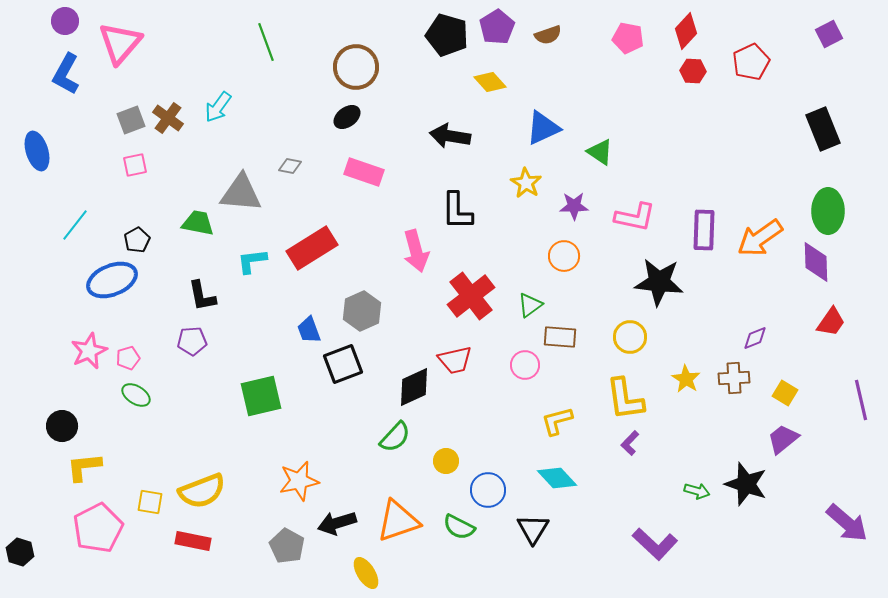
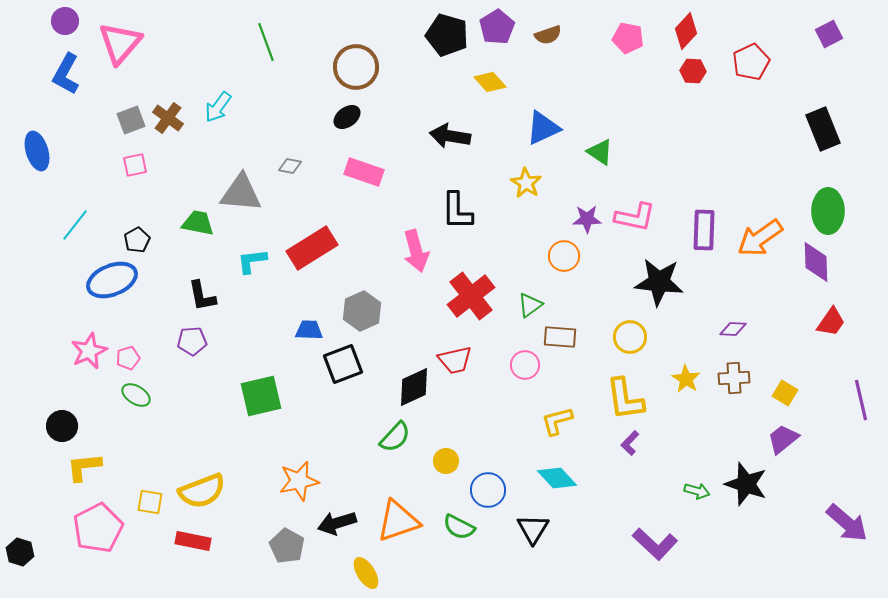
purple star at (574, 206): moved 13 px right, 13 px down
blue trapezoid at (309, 330): rotated 112 degrees clockwise
purple diamond at (755, 338): moved 22 px left, 9 px up; rotated 24 degrees clockwise
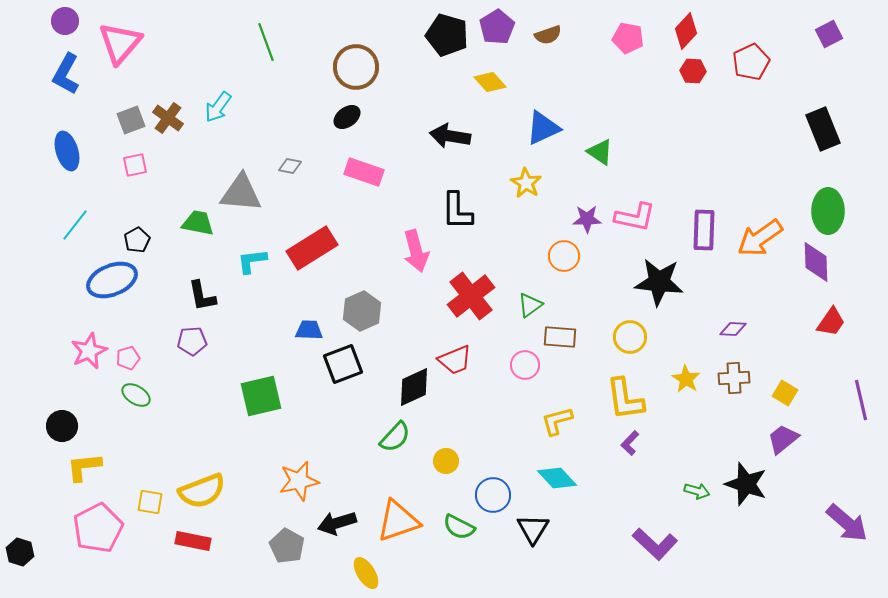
blue ellipse at (37, 151): moved 30 px right
red trapezoid at (455, 360): rotated 9 degrees counterclockwise
blue circle at (488, 490): moved 5 px right, 5 px down
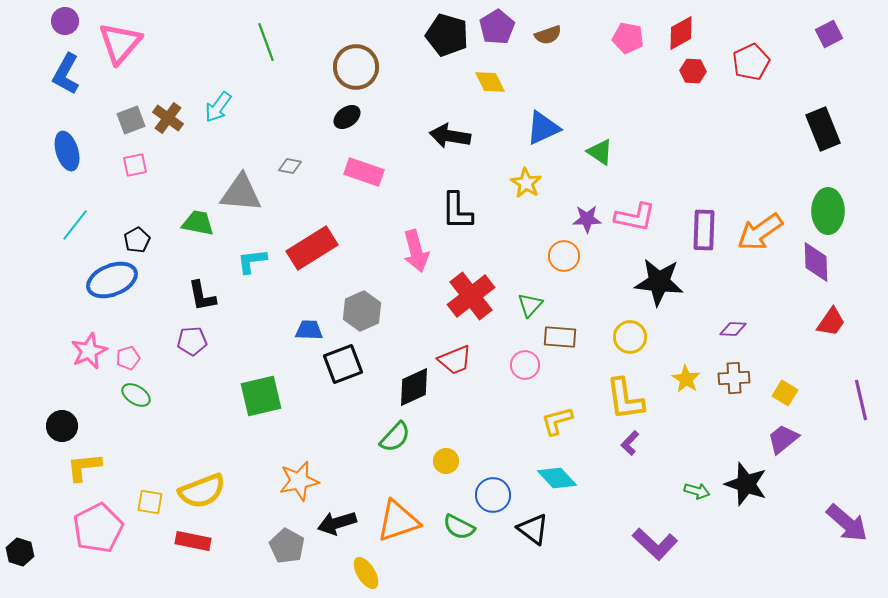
red diamond at (686, 31): moved 5 px left, 2 px down; rotated 18 degrees clockwise
yellow diamond at (490, 82): rotated 16 degrees clockwise
orange arrow at (760, 238): moved 6 px up
green triangle at (530, 305): rotated 12 degrees counterclockwise
black triangle at (533, 529): rotated 24 degrees counterclockwise
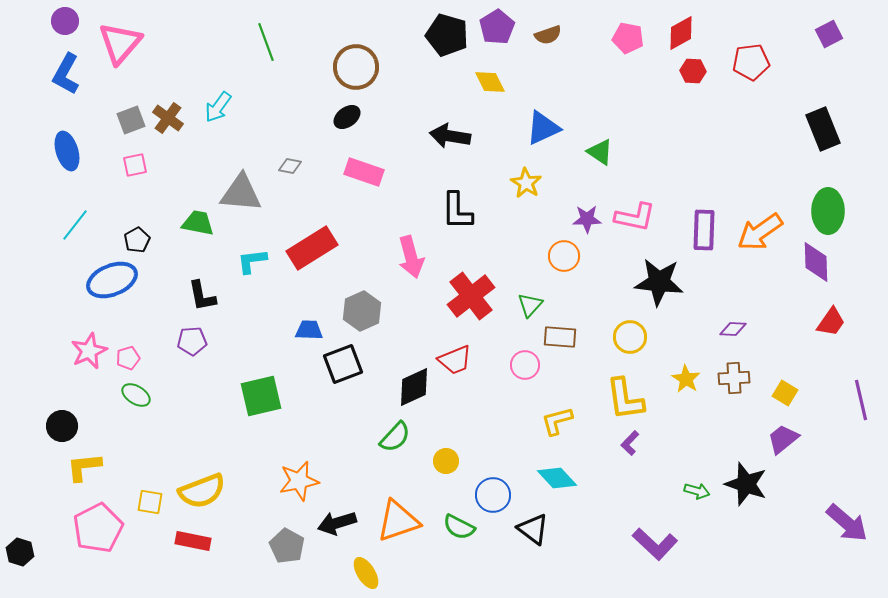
red pentagon at (751, 62): rotated 18 degrees clockwise
pink arrow at (416, 251): moved 5 px left, 6 px down
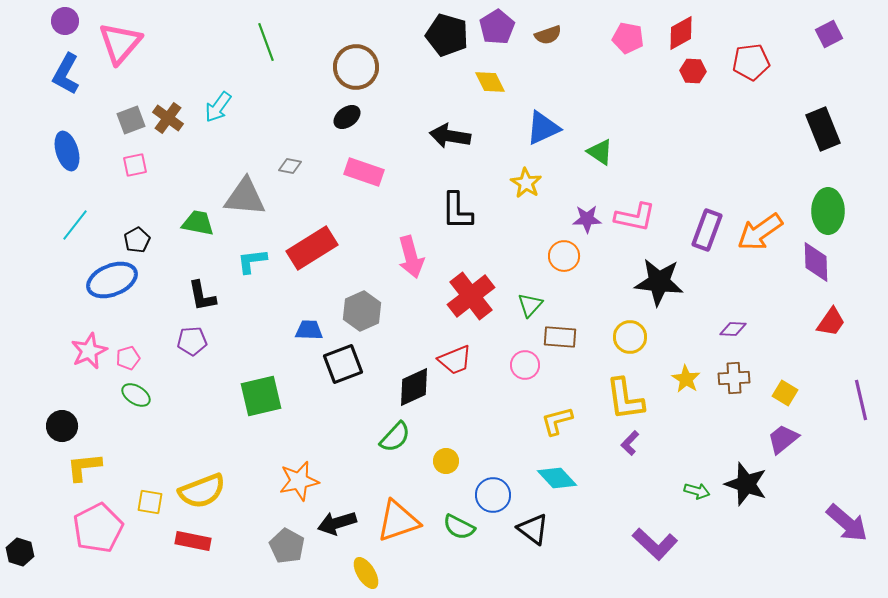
gray triangle at (241, 193): moved 4 px right, 4 px down
purple rectangle at (704, 230): moved 3 px right; rotated 18 degrees clockwise
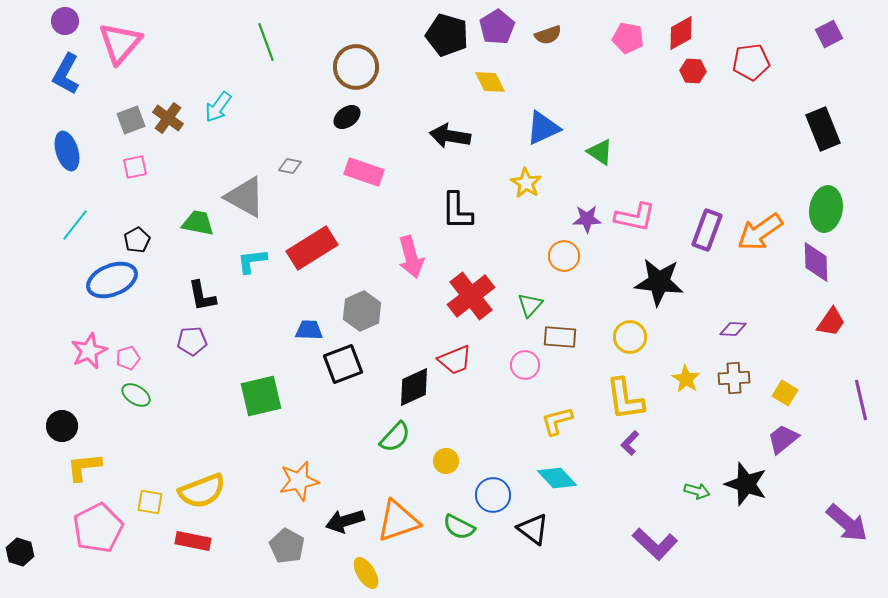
pink square at (135, 165): moved 2 px down
gray triangle at (245, 197): rotated 24 degrees clockwise
green ellipse at (828, 211): moved 2 px left, 2 px up; rotated 9 degrees clockwise
black arrow at (337, 523): moved 8 px right, 2 px up
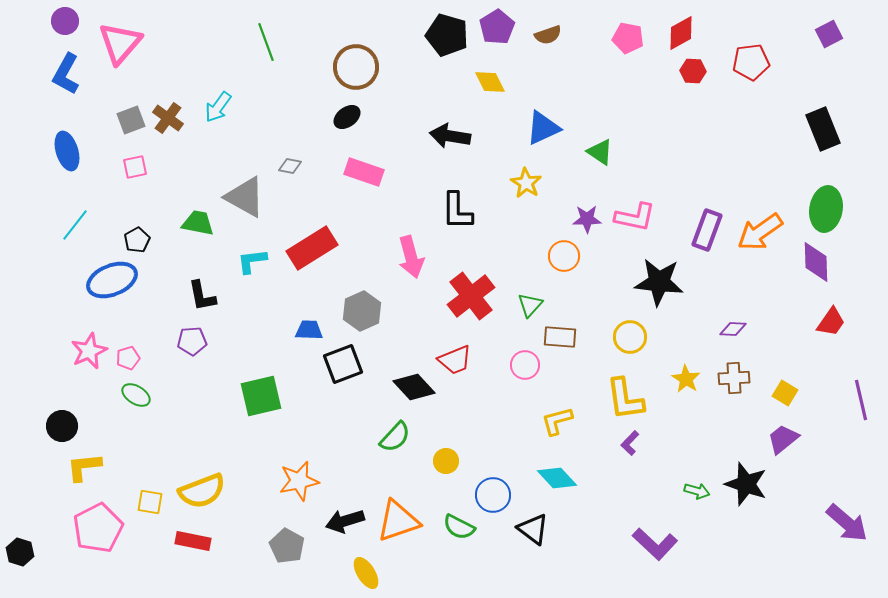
black diamond at (414, 387): rotated 72 degrees clockwise
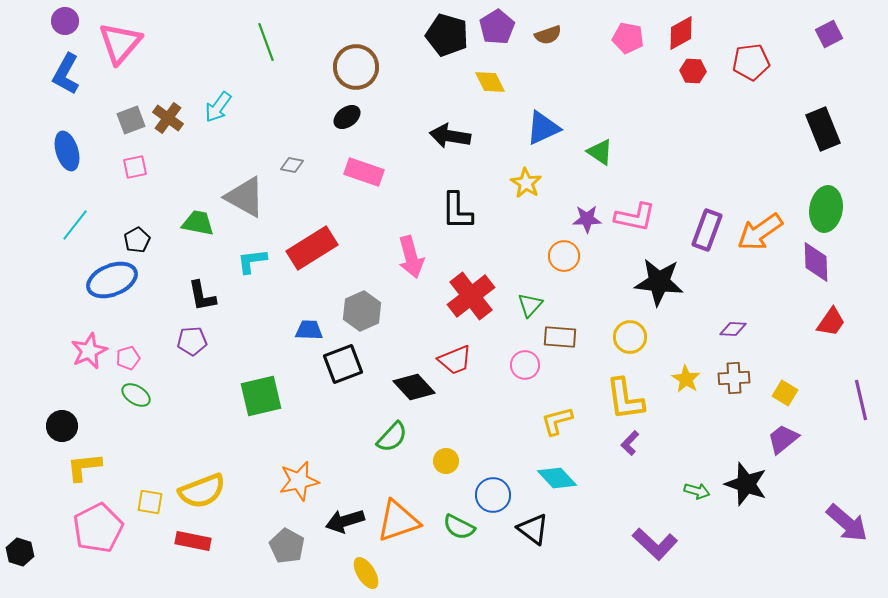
gray diamond at (290, 166): moved 2 px right, 1 px up
green semicircle at (395, 437): moved 3 px left
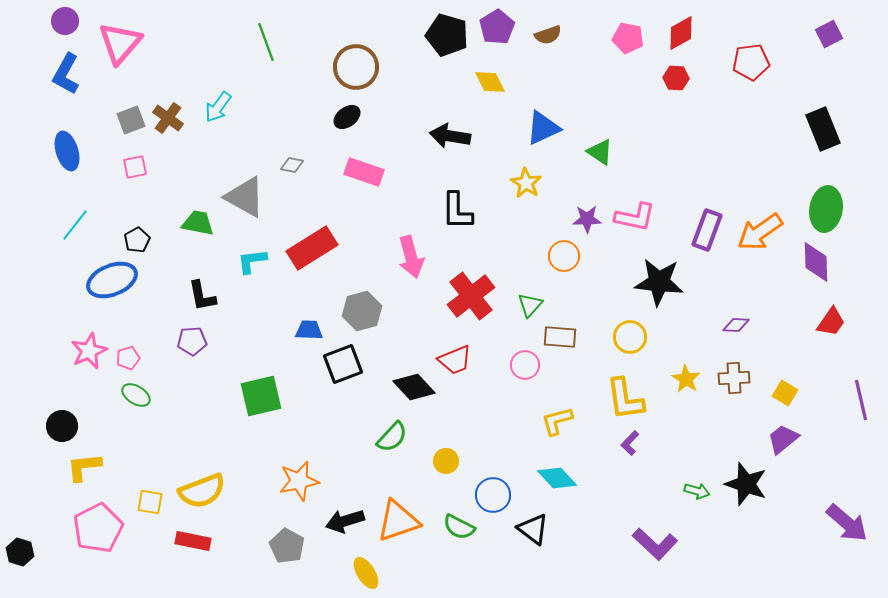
red hexagon at (693, 71): moved 17 px left, 7 px down
gray hexagon at (362, 311): rotated 9 degrees clockwise
purple diamond at (733, 329): moved 3 px right, 4 px up
